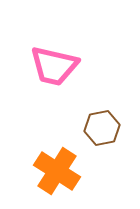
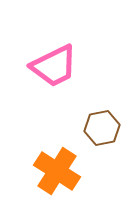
pink trapezoid: rotated 39 degrees counterclockwise
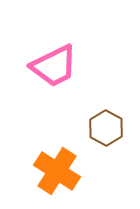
brown hexagon: moved 4 px right; rotated 20 degrees counterclockwise
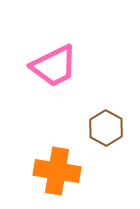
orange cross: rotated 24 degrees counterclockwise
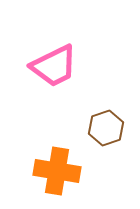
brown hexagon: rotated 12 degrees clockwise
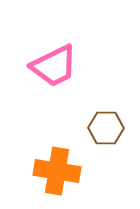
brown hexagon: rotated 20 degrees clockwise
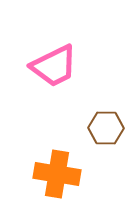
orange cross: moved 3 px down
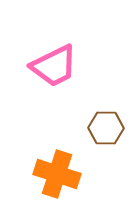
orange cross: rotated 9 degrees clockwise
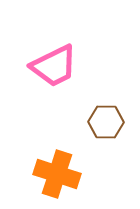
brown hexagon: moved 6 px up
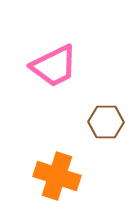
orange cross: moved 2 px down
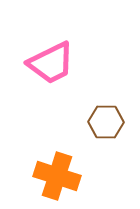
pink trapezoid: moved 3 px left, 3 px up
